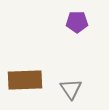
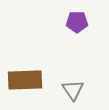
gray triangle: moved 2 px right, 1 px down
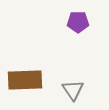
purple pentagon: moved 1 px right
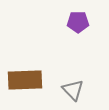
gray triangle: rotated 10 degrees counterclockwise
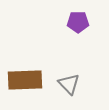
gray triangle: moved 4 px left, 6 px up
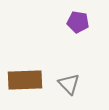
purple pentagon: rotated 10 degrees clockwise
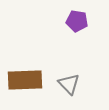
purple pentagon: moved 1 px left, 1 px up
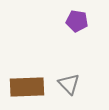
brown rectangle: moved 2 px right, 7 px down
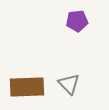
purple pentagon: rotated 15 degrees counterclockwise
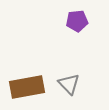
brown rectangle: rotated 8 degrees counterclockwise
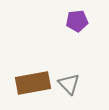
brown rectangle: moved 6 px right, 4 px up
